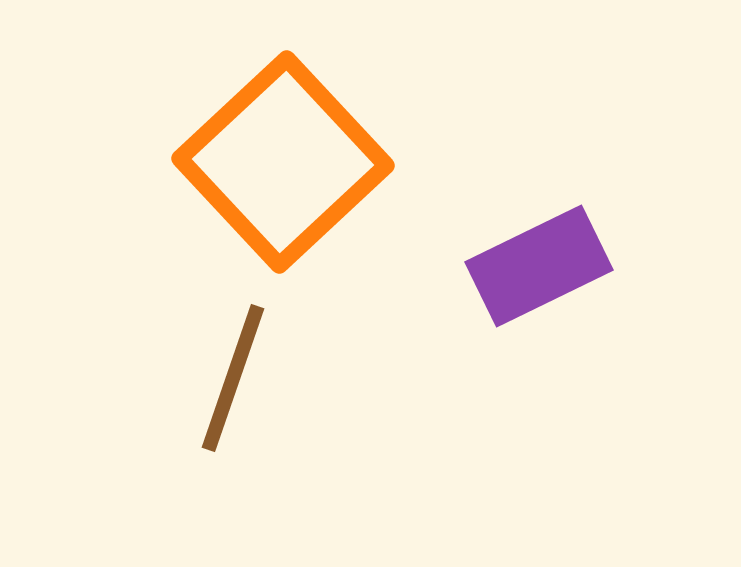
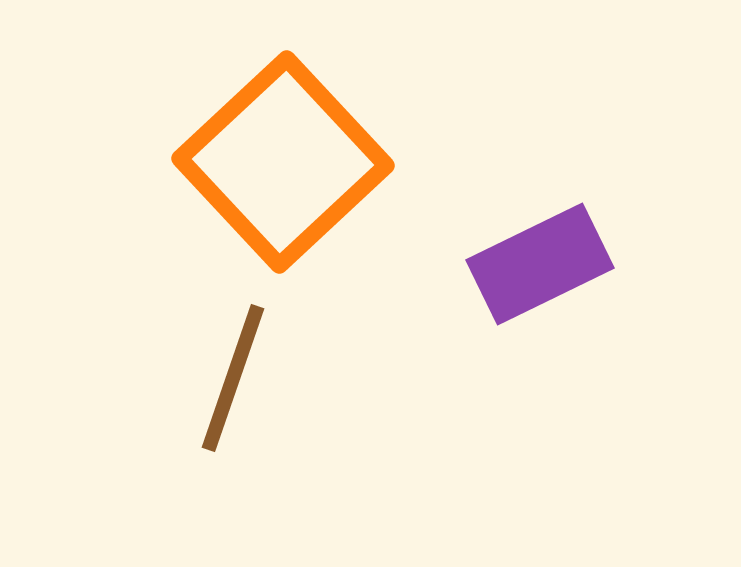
purple rectangle: moved 1 px right, 2 px up
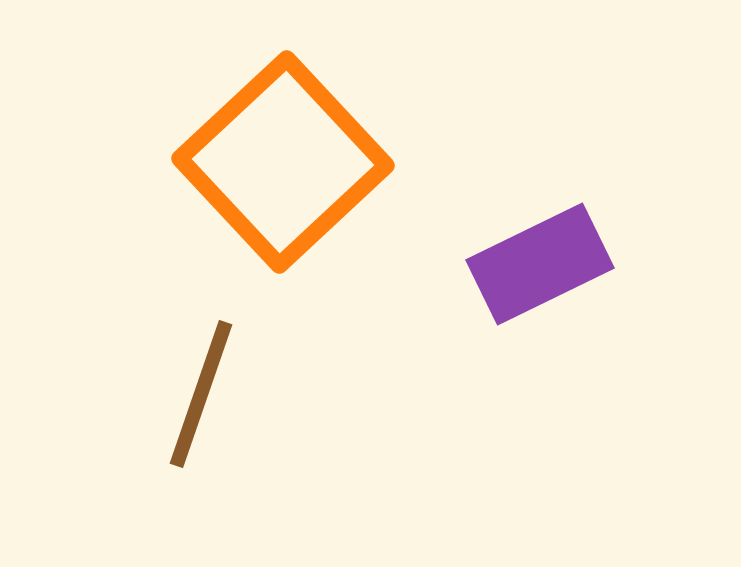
brown line: moved 32 px left, 16 px down
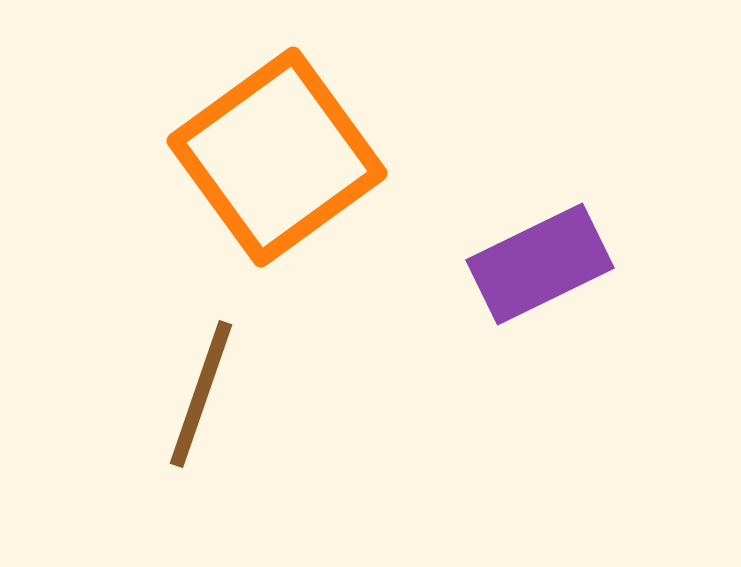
orange square: moved 6 px left, 5 px up; rotated 7 degrees clockwise
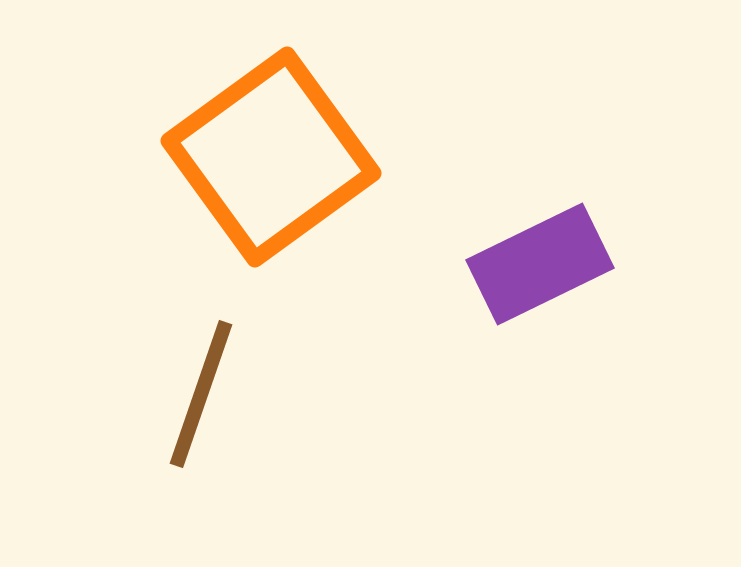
orange square: moved 6 px left
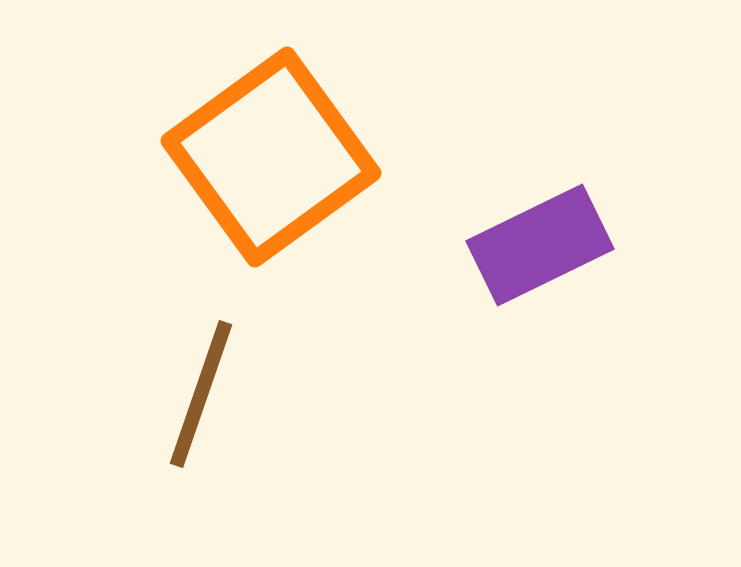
purple rectangle: moved 19 px up
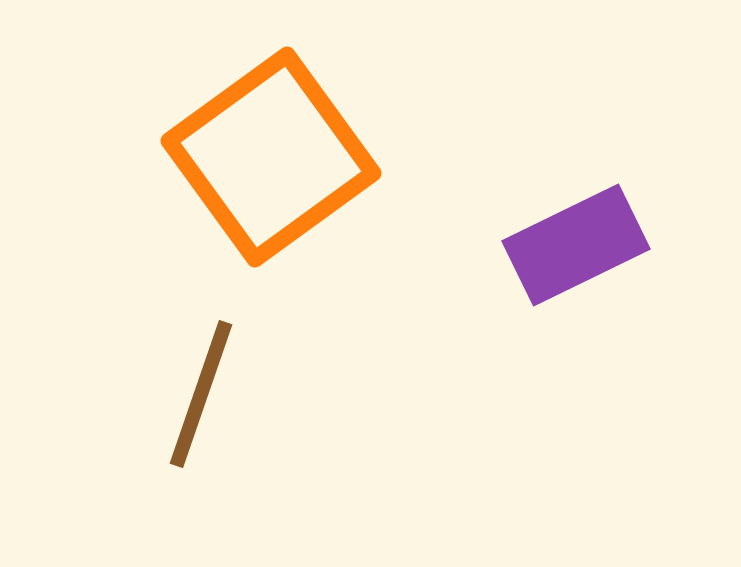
purple rectangle: moved 36 px right
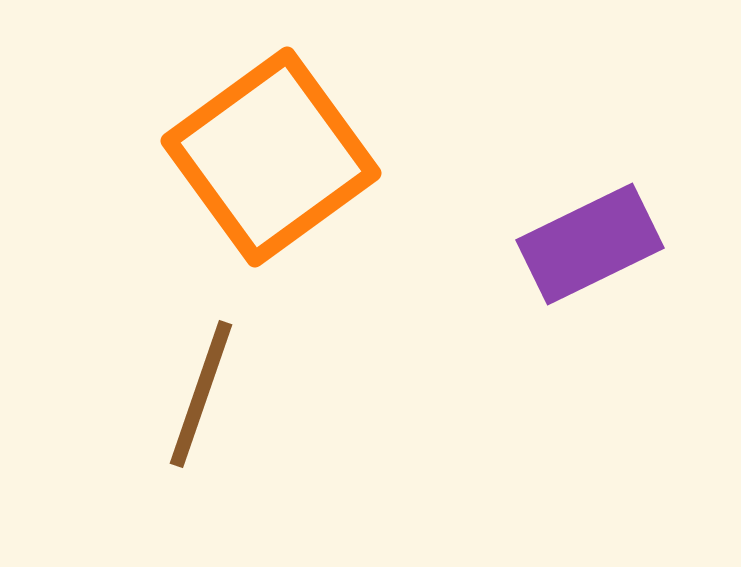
purple rectangle: moved 14 px right, 1 px up
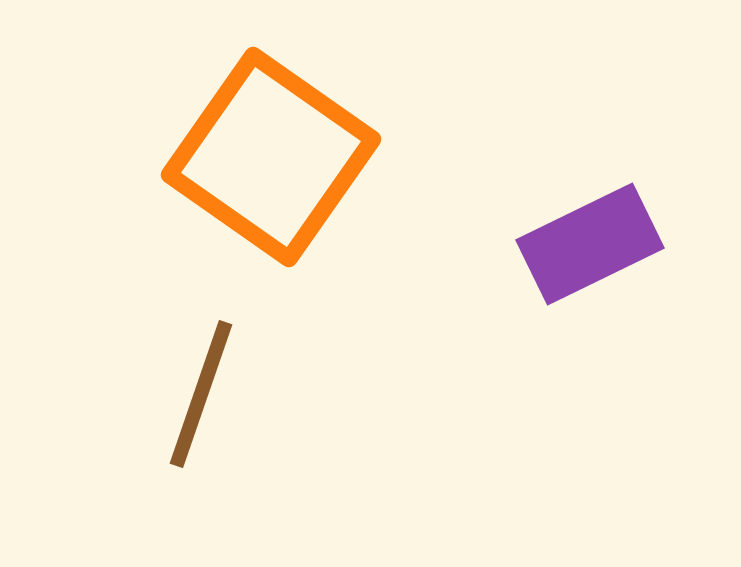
orange square: rotated 19 degrees counterclockwise
